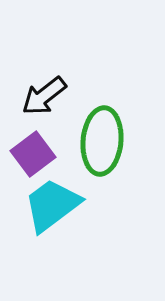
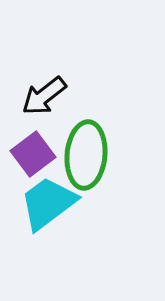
green ellipse: moved 16 px left, 14 px down
cyan trapezoid: moved 4 px left, 2 px up
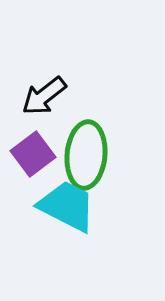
cyan trapezoid: moved 19 px right, 3 px down; rotated 64 degrees clockwise
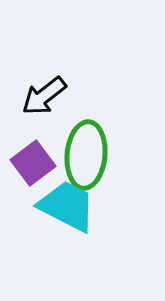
purple square: moved 9 px down
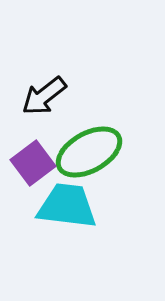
green ellipse: moved 3 px right, 3 px up; rotated 56 degrees clockwise
cyan trapezoid: rotated 20 degrees counterclockwise
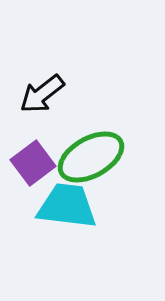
black arrow: moved 2 px left, 2 px up
green ellipse: moved 2 px right, 5 px down
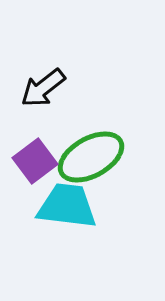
black arrow: moved 1 px right, 6 px up
purple square: moved 2 px right, 2 px up
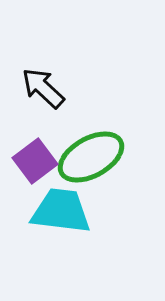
black arrow: rotated 81 degrees clockwise
cyan trapezoid: moved 6 px left, 5 px down
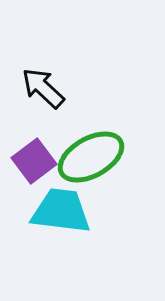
purple square: moved 1 px left
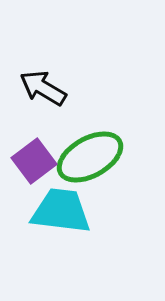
black arrow: rotated 12 degrees counterclockwise
green ellipse: moved 1 px left
